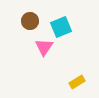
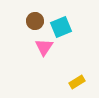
brown circle: moved 5 px right
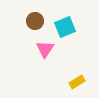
cyan square: moved 4 px right
pink triangle: moved 1 px right, 2 px down
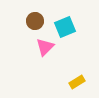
pink triangle: moved 2 px up; rotated 12 degrees clockwise
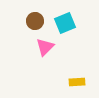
cyan square: moved 4 px up
yellow rectangle: rotated 28 degrees clockwise
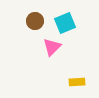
pink triangle: moved 7 px right
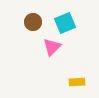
brown circle: moved 2 px left, 1 px down
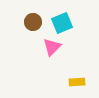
cyan square: moved 3 px left
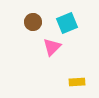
cyan square: moved 5 px right
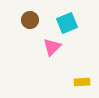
brown circle: moved 3 px left, 2 px up
yellow rectangle: moved 5 px right
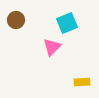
brown circle: moved 14 px left
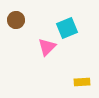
cyan square: moved 5 px down
pink triangle: moved 5 px left
